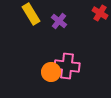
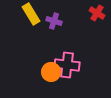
red cross: moved 3 px left
purple cross: moved 5 px left; rotated 21 degrees counterclockwise
pink cross: moved 1 px up
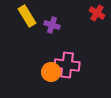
yellow rectangle: moved 4 px left, 2 px down
purple cross: moved 2 px left, 4 px down
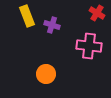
yellow rectangle: rotated 10 degrees clockwise
pink cross: moved 22 px right, 19 px up
orange circle: moved 5 px left, 2 px down
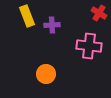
red cross: moved 2 px right
purple cross: rotated 21 degrees counterclockwise
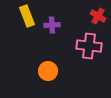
red cross: moved 1 px left, 3 px down
orange circle: moved 2 px right, 3 px up
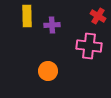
yellow rectangle: rotated 20 degrees clockwise
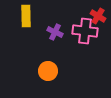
yellow rectangle: moved 1 px left
purple cross: moved 3 px right, 7 px down; rotated 28 degrees clockwise
pink cross: moved 4 px left, 15 px up
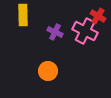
yellow rectangle: moved 3 px left, 1 px up
pink cross: rotated 20 degrees clockwise
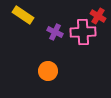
yellow rectangle: rotated 55 degrees counterclockwise
pink cross: moved 2 px left, 1 px down; rotated 30 degrees counterclockwise
